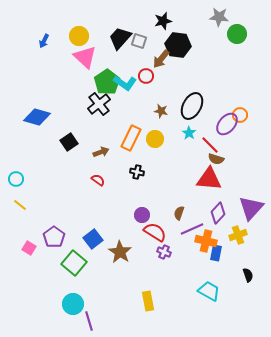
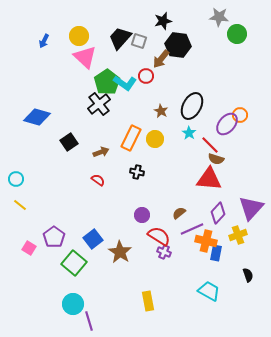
brown star at (161, 111): rotated 16 degrees clockwise
brown semicircle at (179, 213): rotated 32 degrees clockwise
red semicircle at (155, 232): moved 4 px right, 4 px down
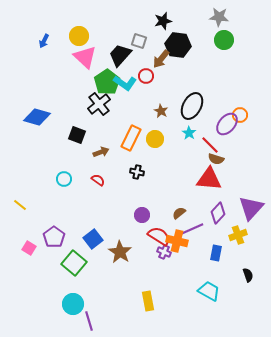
green circle at (237, 34): moved 13 px left, 6 px down
black trapezoid at (120, 38): moved 17 px down
black square at (69, 142): moved 8 px right, 7 px up; rotated 36 degrees counterclockwise
cyan circle at (16, 179): moved 48 px right
orange cross at (206, 241): moved 29 px left
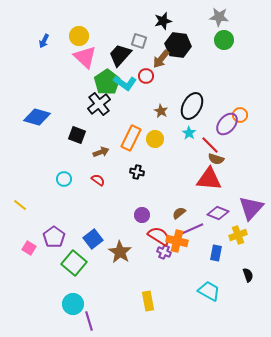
purple diamond at (218, 213): rotated 70 degrees clockwise
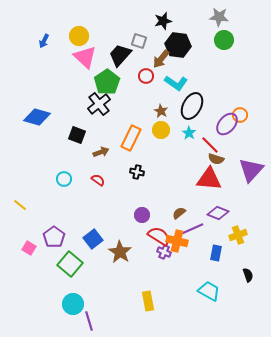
cyan L-shape at (125, 83): moved 51 px right
yellow circle at (155, 139): moved 6 px right, 9 px up
purple triangle at (251, 208): moved 38 px up
green square at (74, 263): moved 4 px left, 1 px down
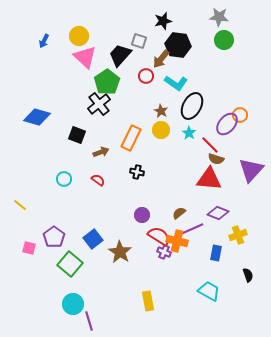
pink square at (29, 248): rotated 16 degrees counterclockwise
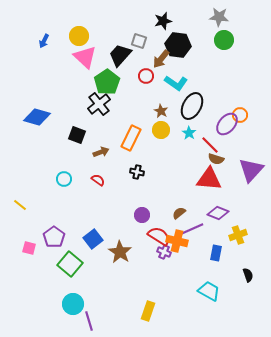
yellow rectangle at (148, 301): moved 10 px down; rotated 30 degrees clockwise
